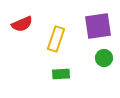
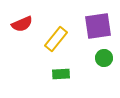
yellow rectangle: rotated 20 degrees clockwise
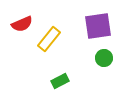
yellow rectangle: moved 7 px left
green rectangle: moved 1 px left, 7 px down; rotated 24 degrees counterclockwise
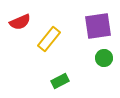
red semicircle: moved 2 px left, 2 px up
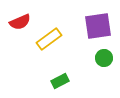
yellow rectangle: rotated 15 degrees clockwise
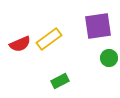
red semicircle: moved 22 px down
green circle: moved 5 px right
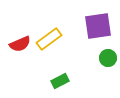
green circle: moved 1 px left
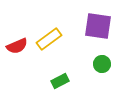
purple square: rotated 16 degrees clockwise
red semicircle: moved 3 px left, 2 px down
green circle: moved 6 px left, 6 px down
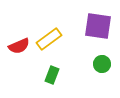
red semicircle: moved 2 px right
green rectangle: moved 8 px left, 6 px up; rotated 42 degrees counterclockwise
